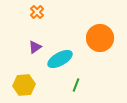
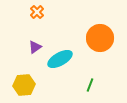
green line: moved 14 px right
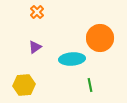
cyan ellipse: moved 12 px right; rotated 25 degrees clockwise
green line: rotated 32 degrees counterclockwise
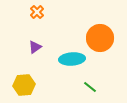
green line: moved 2 px down; rotated 40 degrees counterclockwise
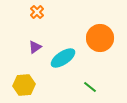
cyan ellipse: moved 9 px left, 1 px up; rotated 30 degrees counterclockwise
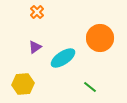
yellow hexagon: moved 1 px left, 1 px up
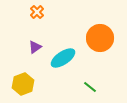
yellow hexagon: rotated 15 degrees counterclockwise
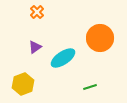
green line: rotated 56 degrees counterclockwise
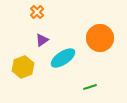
purple triangle: moved 7 px right, 7 px up
yellow hexagon: moved 17 px up
